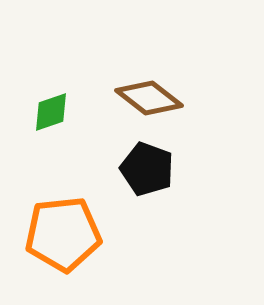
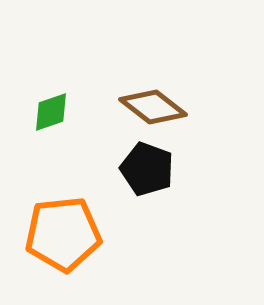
brown diamond: moved 4 px right, 9 px down
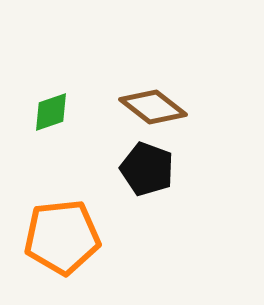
orange pentagon: moved 1 px left, 3 px down
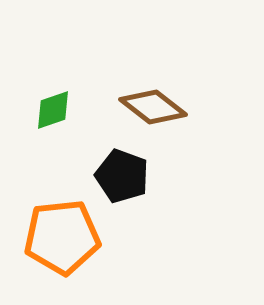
green diamond: moved 2 px right, 2 px up
black pentagon: moved 25 px left, 7 px down
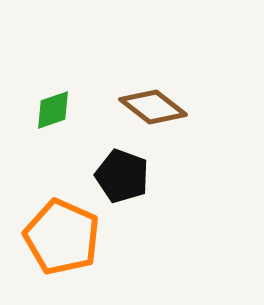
orange pentagon: rotated 30 degrees clockwise
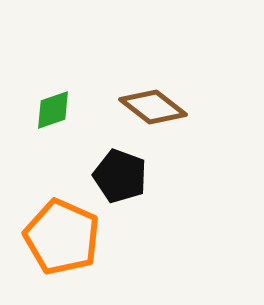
black pentagon: moved 2 px left
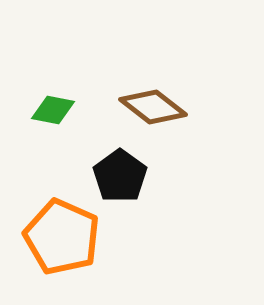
green diamond: rotated 30 degrees clockwise
black pentagon: rotated 16 degrees clockwise
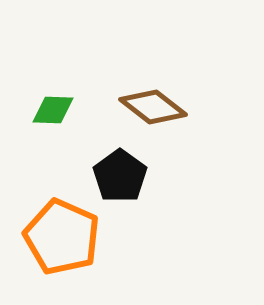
green diamond: rotated 9 degrees counterclockwise
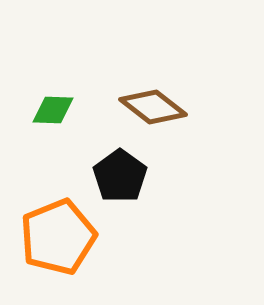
orange pentagon: moved 4 px left; rotated 26 degrees clockwise
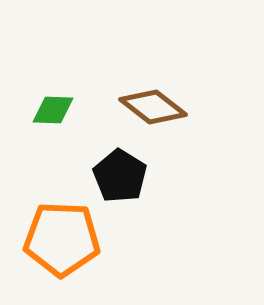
black pentagon: rotated 4 degrees counterclockwise
orange pentagon: moved 4 px right, 2 px down; rotated 24 degrees clockwise
